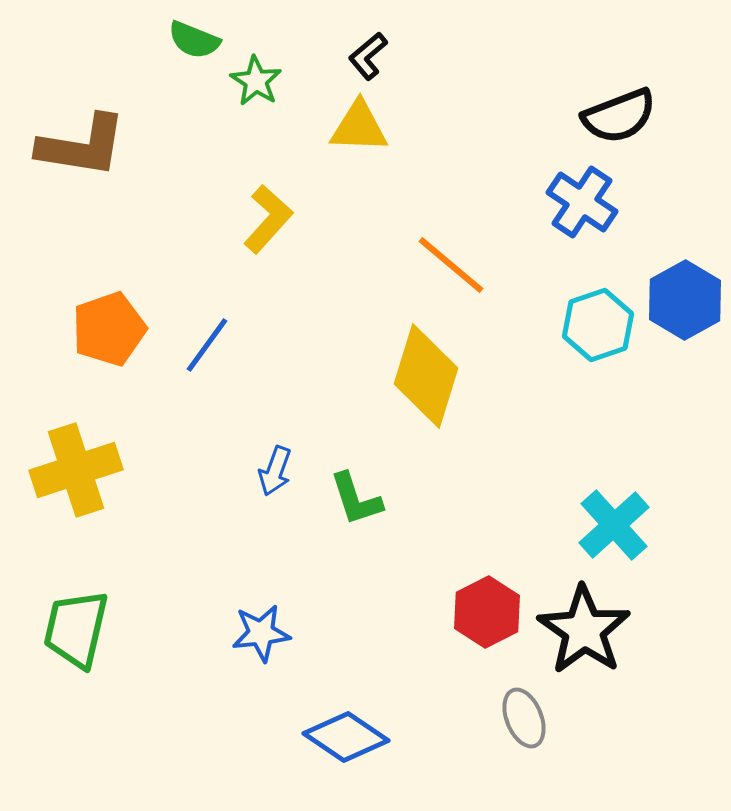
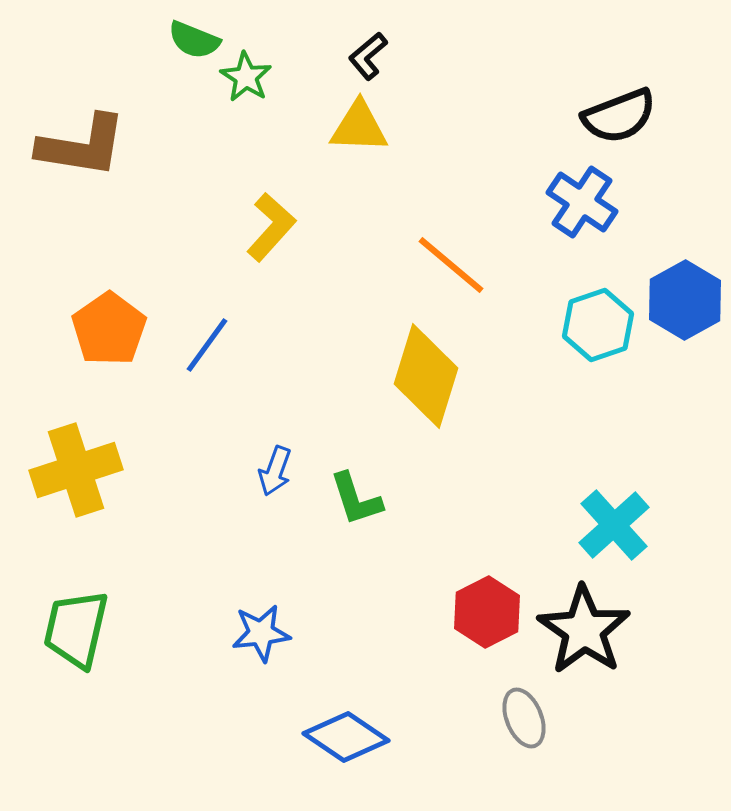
green star: moved 10 px left, 4 px up
yellow L-shape: moved 3 px right, 8 px down
orange pentagon: rotated 16 degrees counterclockwise
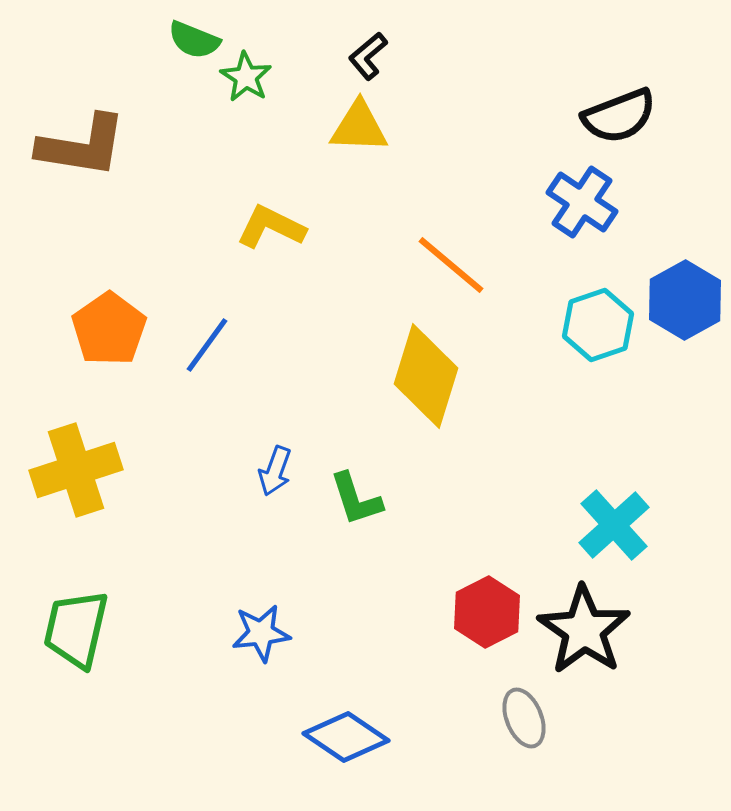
yellow L-shape: rotated 106 degrees counterclockwise
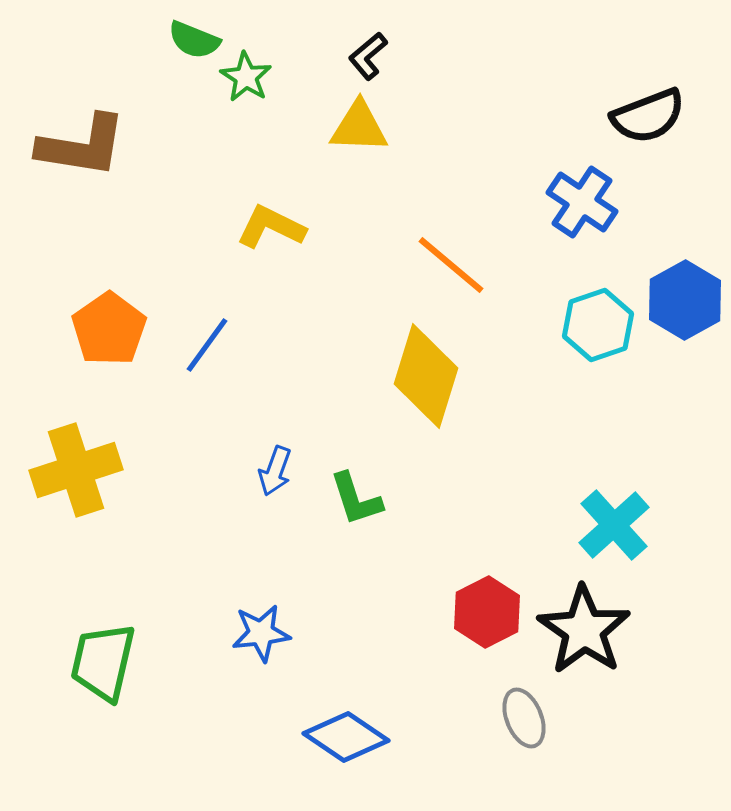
black semicircle: moved 29 px right
green trapezoid: moved 27 px right, 33 px down
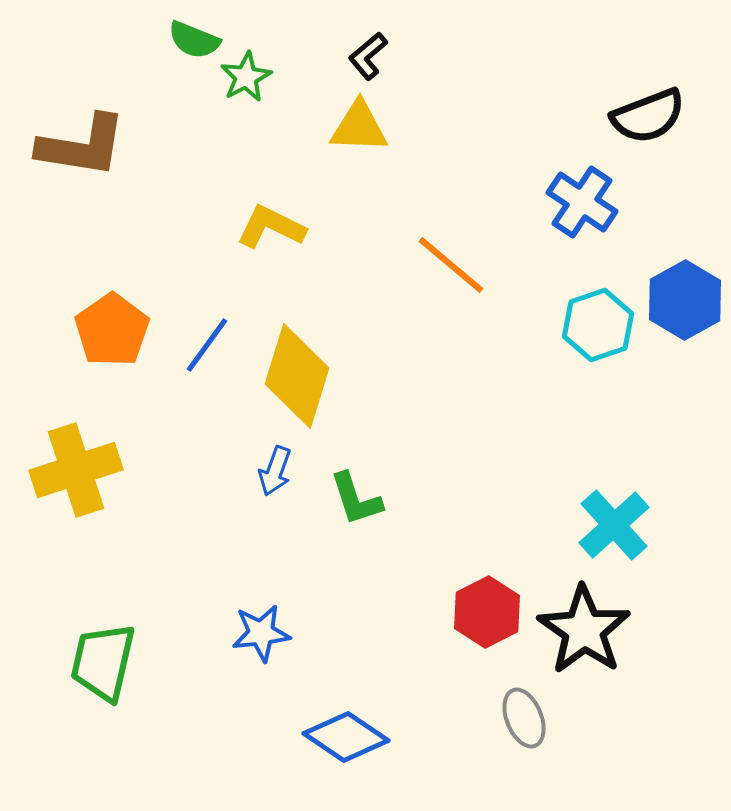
green star: rotated 12 degrees clockwise
orange pentagon: moved 3 px right, 1 px down
yellow diamond: moved 129 px left
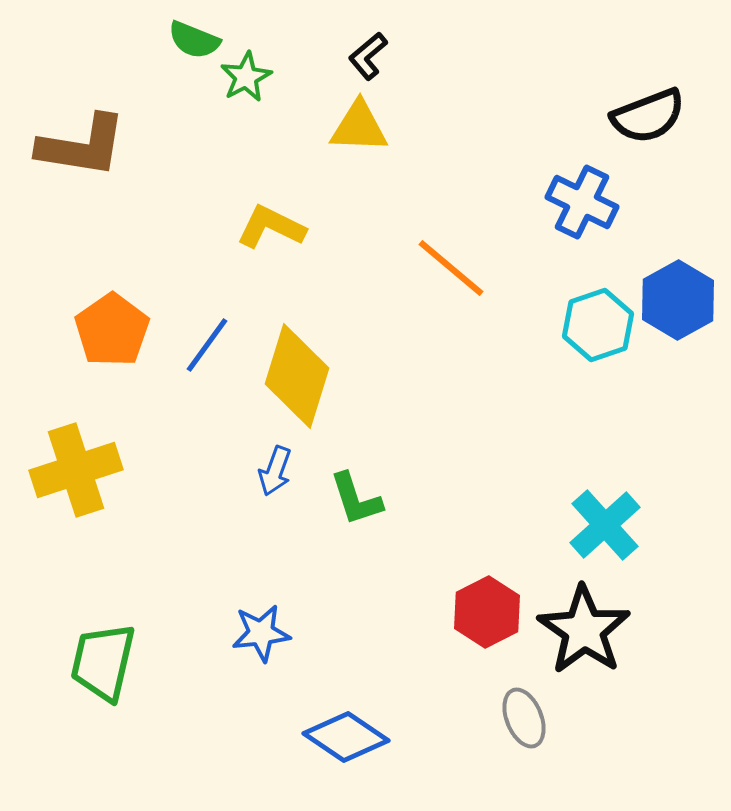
blue cross: rotated 8 degrees counterclockwise
orange line: moved 3 px down
blue hexagon: moved 7 px left
cyan cross: moved 9 px left
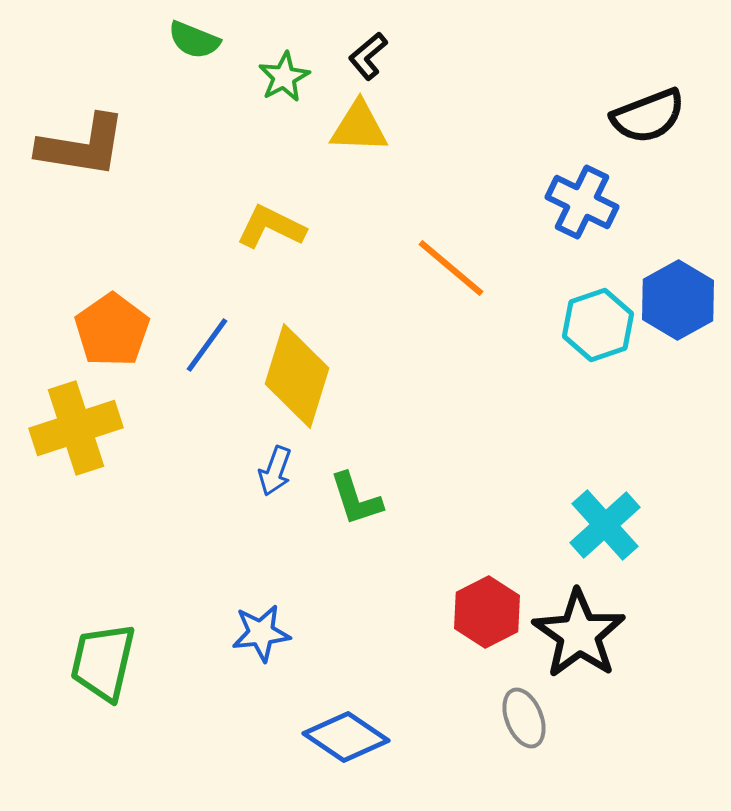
green star: moved 38 px right
yellow cross: moved 42 px up
black star: moved 5 px left, 4 px down
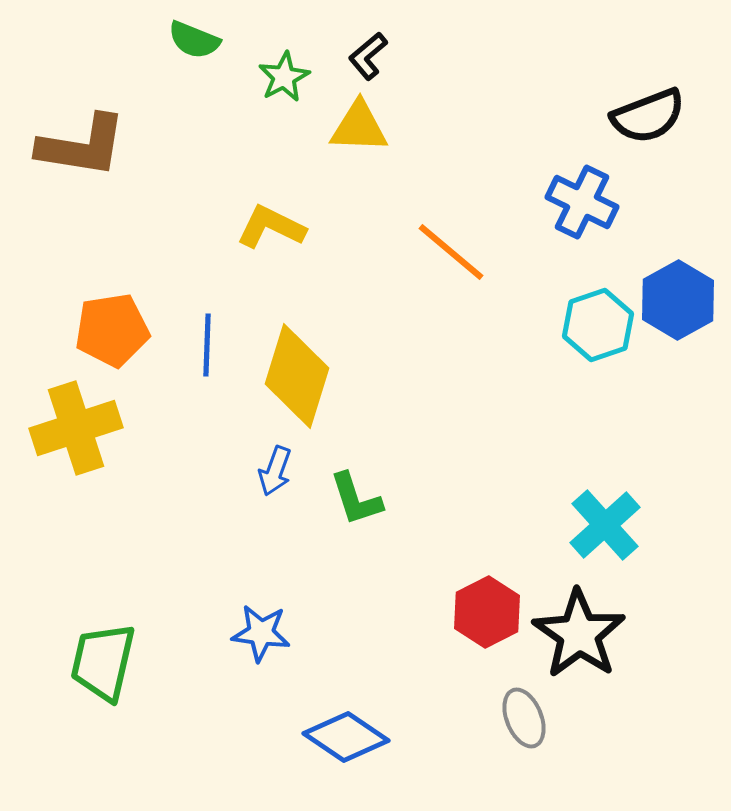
orange line: moved 16 px up
orange pentagon: rotated 26 degrees clockwise
blue line: rotated 34 degrees counterclockwise
blue star: rotated 14 degrees clockwise
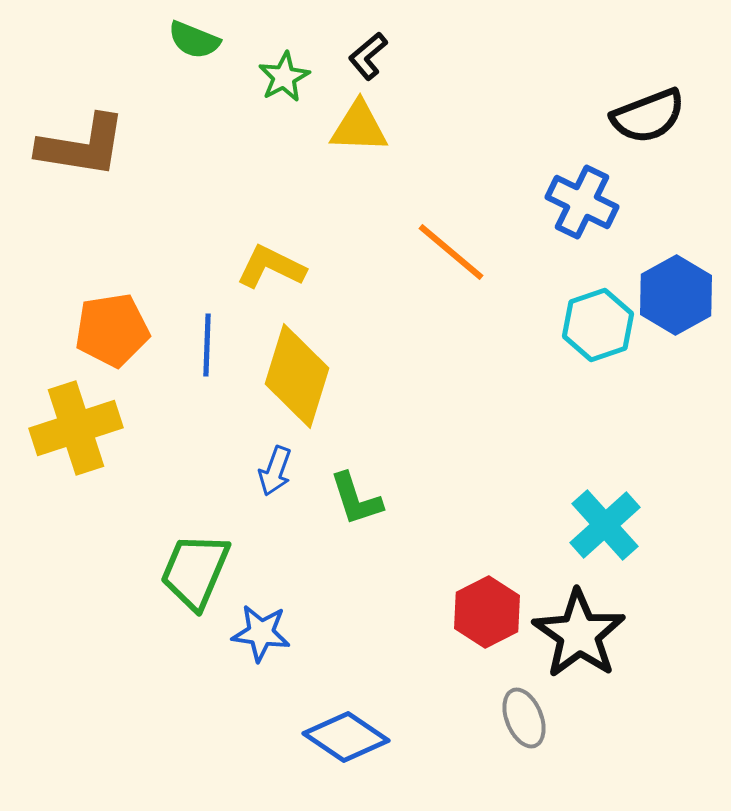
yellow L-shape: moved 40 px down
blue hexagon: moved 2 px left, 5 px up
green trapezoid: moved 92 px right, 91 px up; rotated 10 degrees clockwise
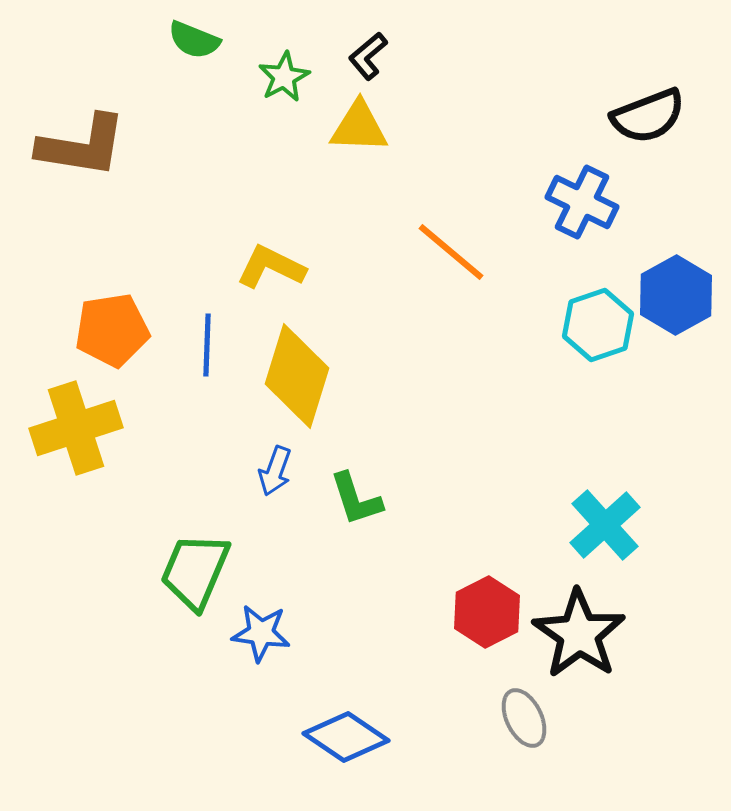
gray ellipse: rotated 4 degrees counterclockwise
